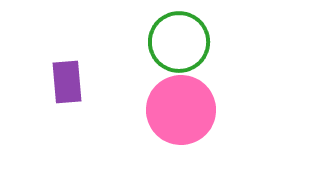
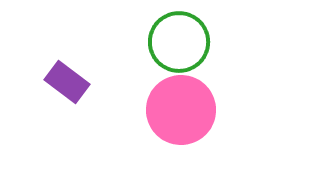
purple rectangle: rotated 48 degrees counterclockwise
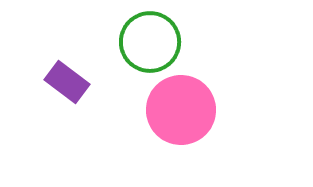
green circle: moved 29 px left
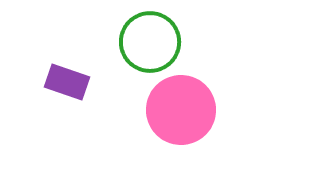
purple rectangle: rotated 18 degrees counterclockwise
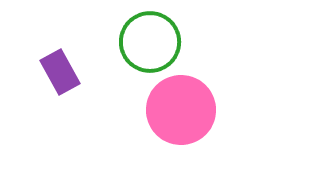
purple rectangle: moved 7 px left, 10 px up; rotated 42 degrees clockwise
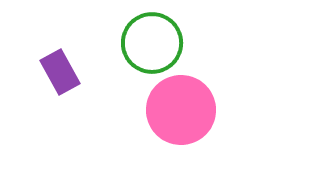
green circle: moved 2 px right, 1 px down
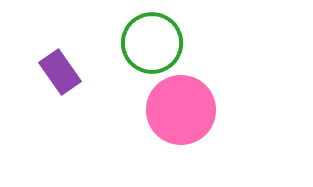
purple rectangle: rotated 6 degrees counterclockwise
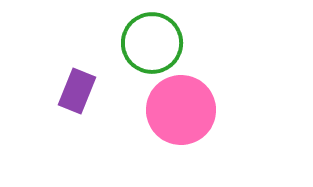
purple rectangle: moved 17 px right, 19 px down; rotated 57 degrees clockwise
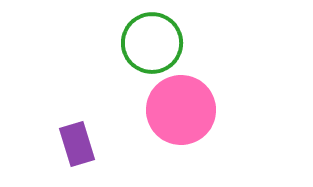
purple rectangle: moved 53 px down; rotated 39 degrees counterclockwise
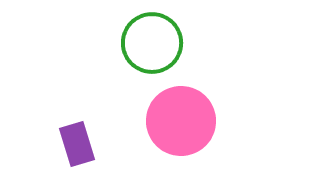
pink circle: moved 11 px down
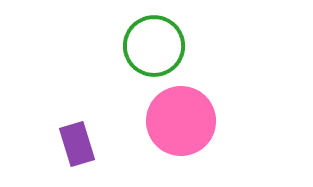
green circle: moved 2 px right, 3 px down
